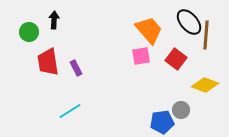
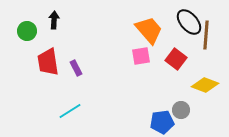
green circle: moved 2 px left, 1 px up
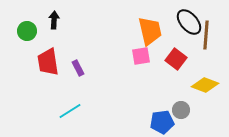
orange trapezoid: moved 1 px right, 1 px down; rotated 28 degrees clockwise
purple rectangle: moved 2 px right
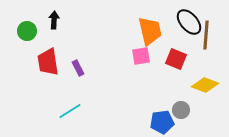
red square: rotated 15 degrees counterclockwise
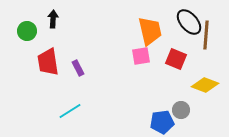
black arrow: moved 1 px left, 1 px up
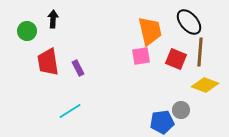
brown line: moved 6 px left, 17 px down
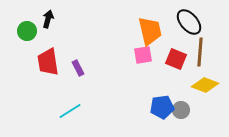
black arrow: moved 5 px left; rotated 12 degrees clockwise
pink square: moved 2 px right, 1 px up
blue pentagon: moved 15 px up
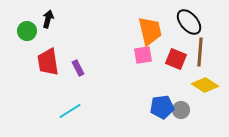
yellow diamond: rotated 12 degrees clockwise
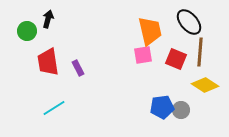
cyan line: moved 16 px left, 3 px up
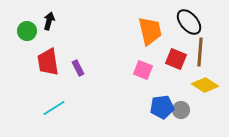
black arrow: moved 1 px right, 2 px down
pink square: moved 15 px down; rotated 30 degrees clockwise
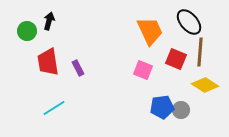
orange trapezoid: rotated 12 degrees counterclockwise
